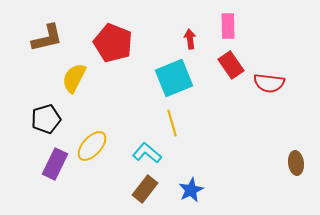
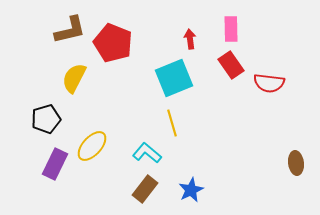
pink rectangle: moved 3 px right, 3 px down
brown L-shape: moved 23 px right, 8 px up
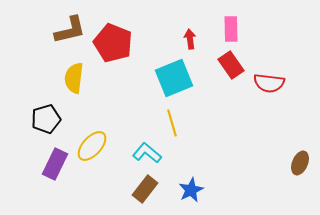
yellow semicircle: rotated 20 degrees counterclockwise
brown ellipse: moved 4 px right; rotated 30 degrees clockwise
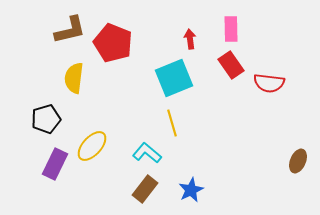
brown ellipse: moved 2 px left, 2 px up
